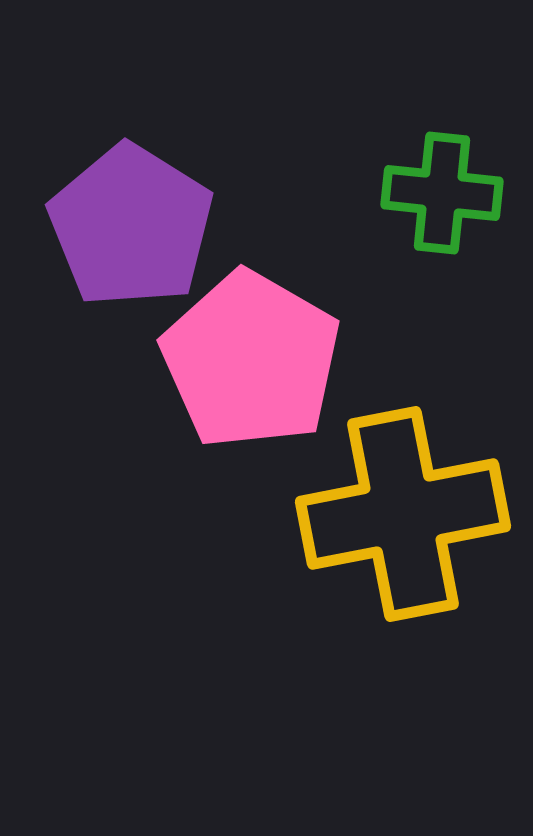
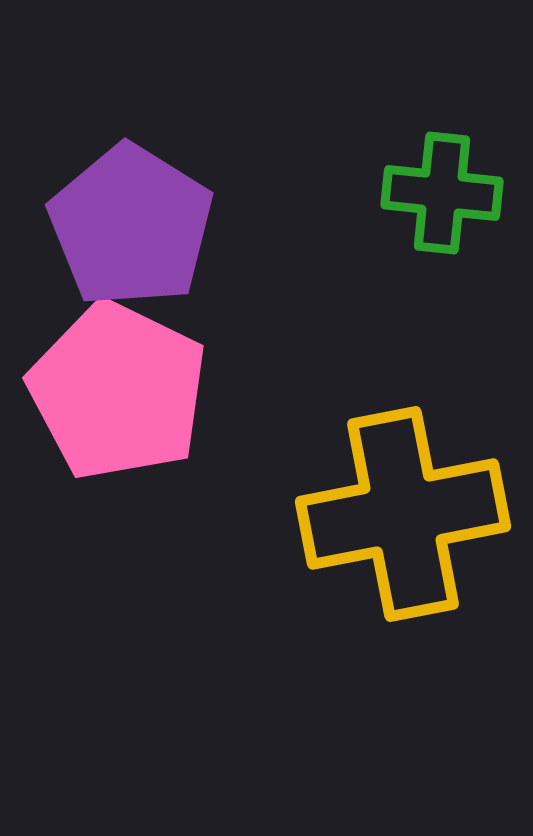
pink pentagon: moved 133 px left, 31 px down; rotated 4 degrees counterclockwise
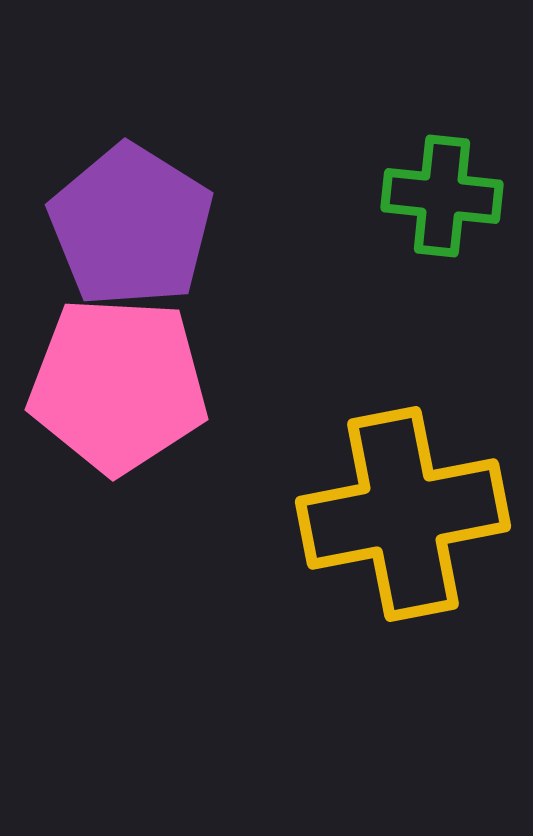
green cross: moved 3 px down
pink pentagon: moved 6 px up; rotated 23 degrees counterclockwise
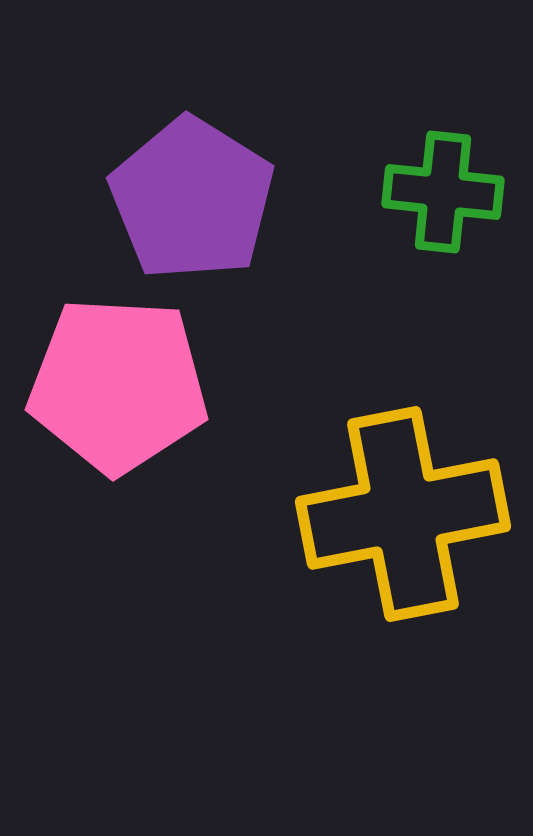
green cross: moved 1 px right, 4 px up
purple pentagon: moved 61 px right, 27 px up
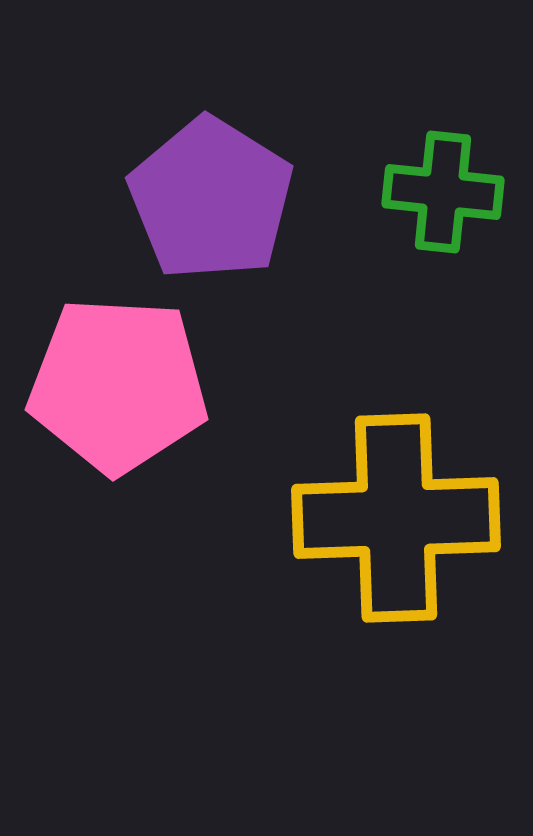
purple pentagon: moved 19 px right
yellow cross: moved 7 px left, 4 px down; rotated 9 degrees clockwise
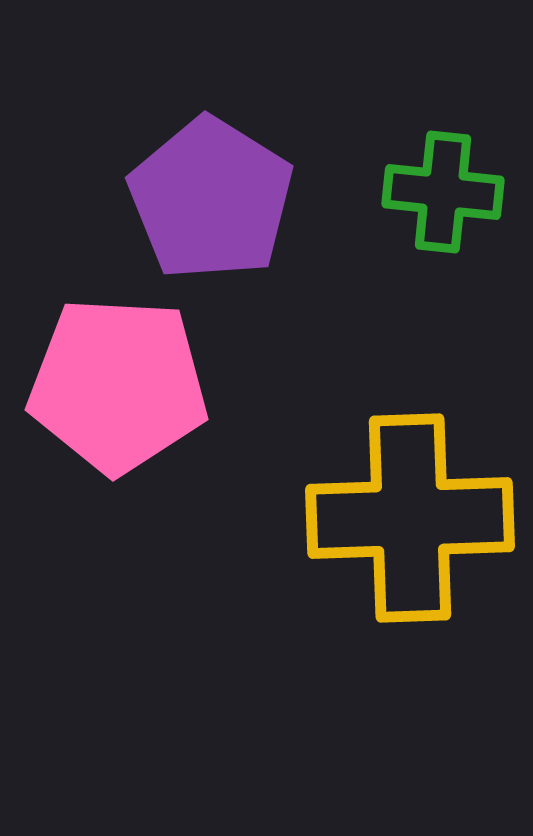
yellow cross: moved 14 px right
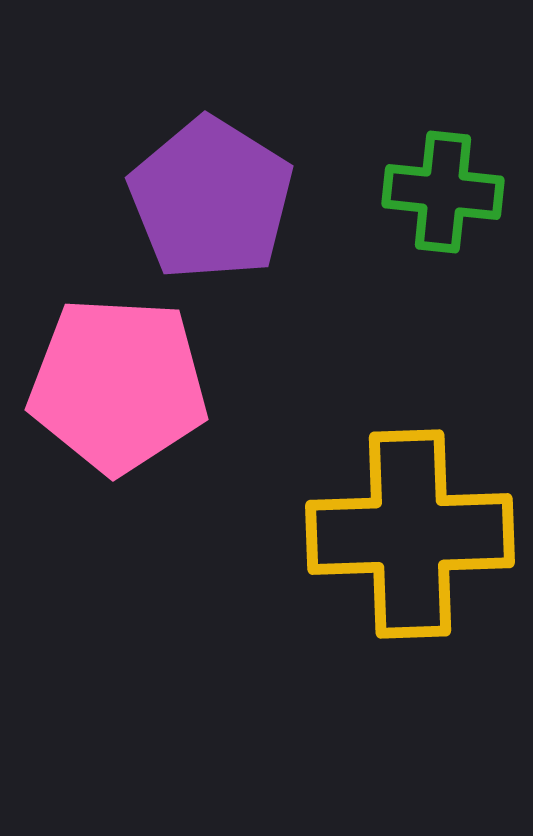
yellow cross: moved 16 px down
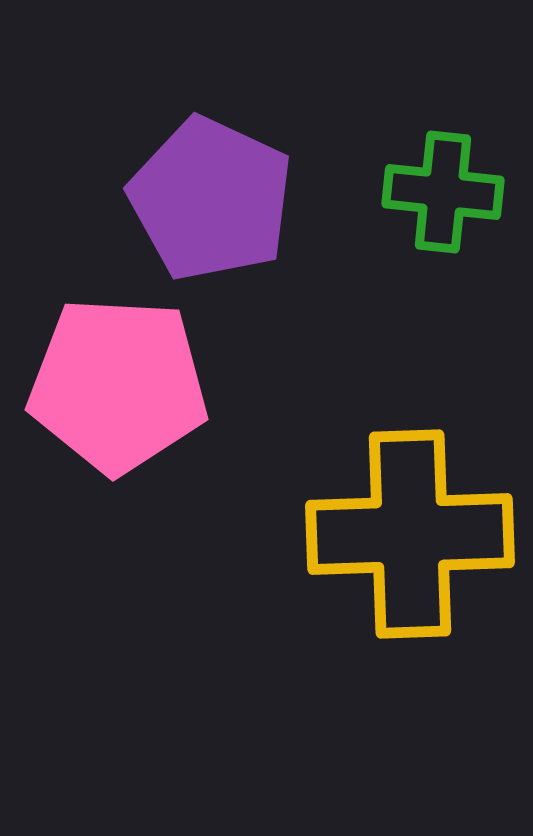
purple pentagon: rotated 7 degrees counterclockwise
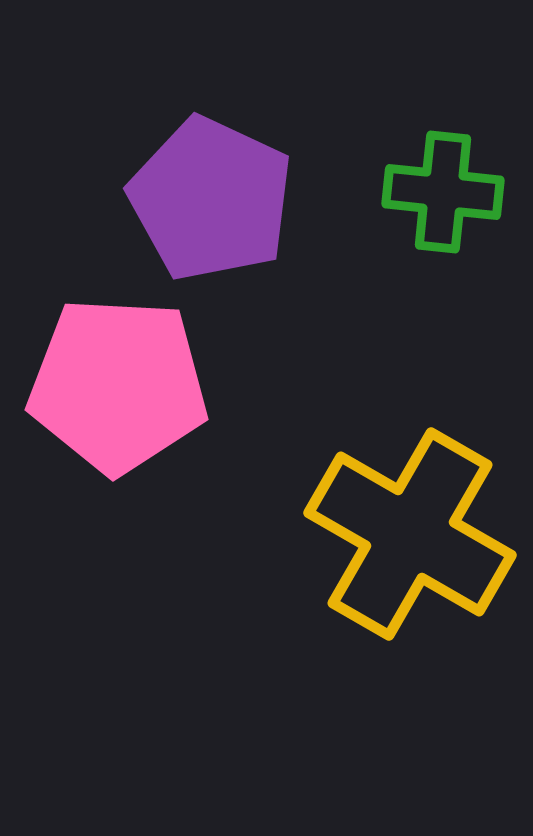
yellow cross: rotated 32 degrees clockwise
